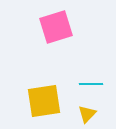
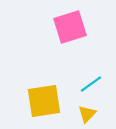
pink square: moved 14 px right
cyan line: rotated 35 degrees counterclockwise
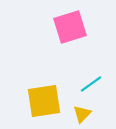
yellow triangle: moved 5 px left
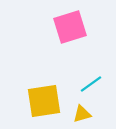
yellow triangle: rotated 30 degrees clockwise
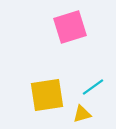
cyan line: moved 2 px right, 3 px down
yellow square: moved 3 px right, 6 px up
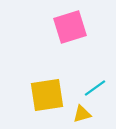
cyan line: moved 2 px right, 1 px down
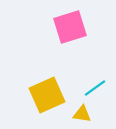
yellow square: rotated 15 degrees counterclockwise
yellow triangle: rotated 24 degrees clockwise
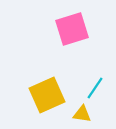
pink square: moved 2 px right, 2 px down
cyan line: rotated 20 degrees counterclockwise
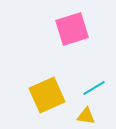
cyan line: moved 1 px left; rotated 25 degrees clockwise
yellow triangle: moved 4 px right, 2 px down
